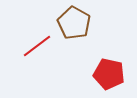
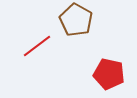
brown pentagon: moved 2 px right, 3 px up
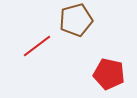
brown pentagon: rotated 28 degrees clockwise
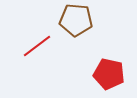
brown pentagon: rotated 20 degrees clockwise
